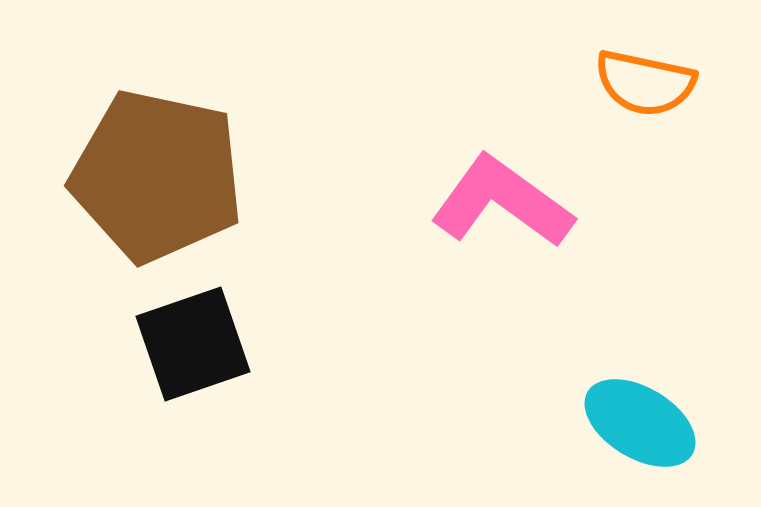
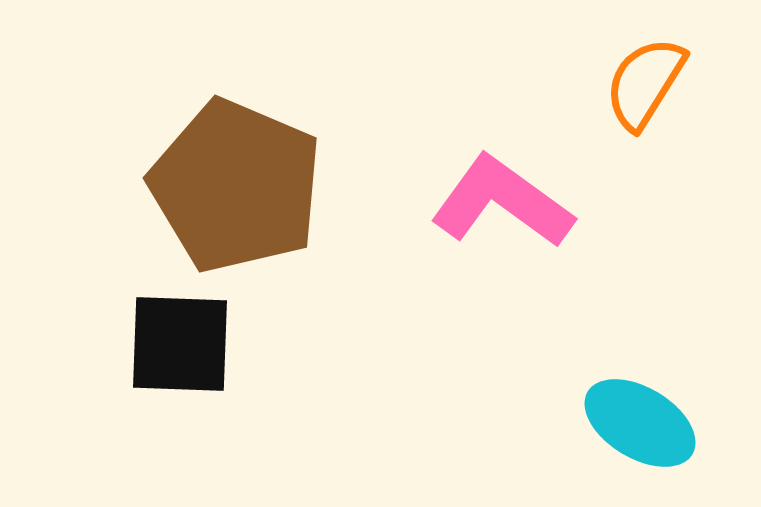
orange semicircle: rotated 110 degrees clockwise
brown pentagon: moved 79 px right, 10 px down; rotated 11 degrees clockwise
black square: moved 13 px left; rotated 21 degrees clockwise
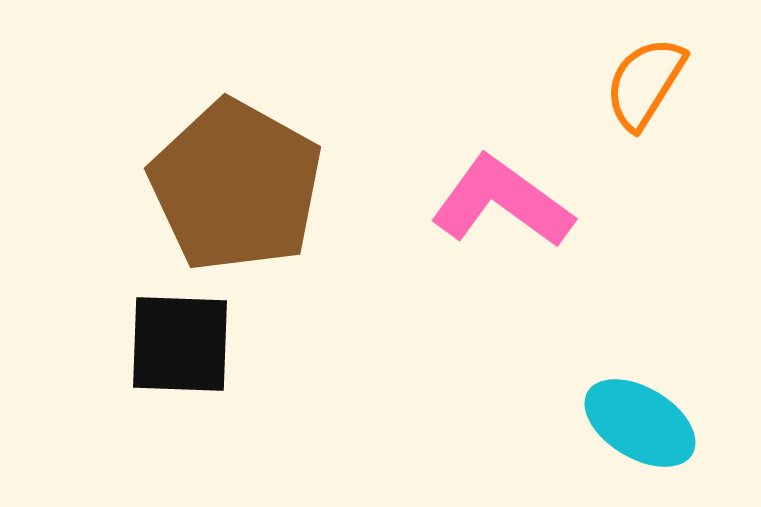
brown pentagon: rotated 6 degrees clockwise
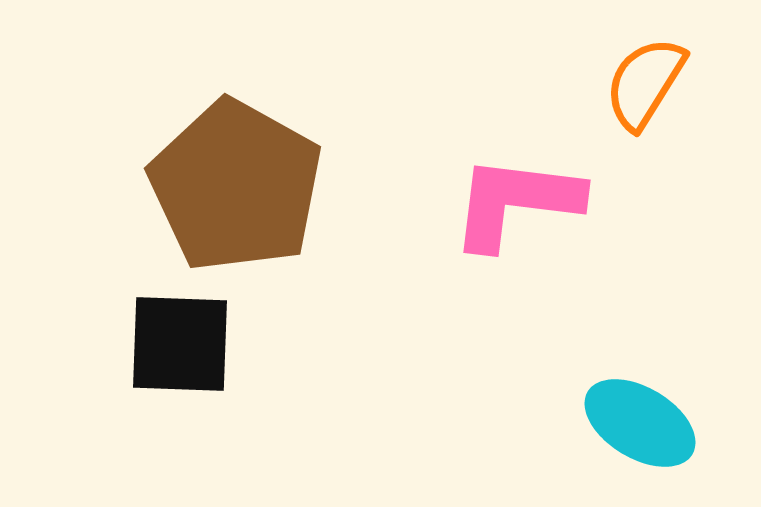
pink L-shape: moved 14 px right; rotated 29 degrees counterclockwise
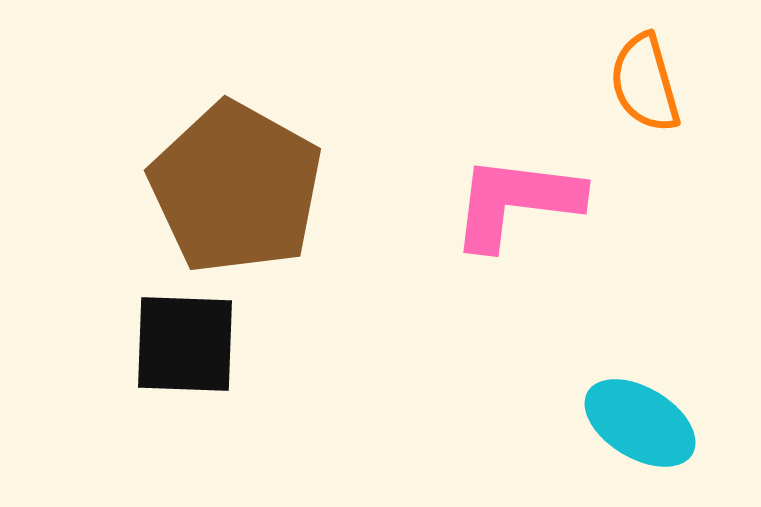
orange semicircle: rotated 48 degrees counterclockwise
brown pentagon: moved 2 px down
black square: moved 5 px right
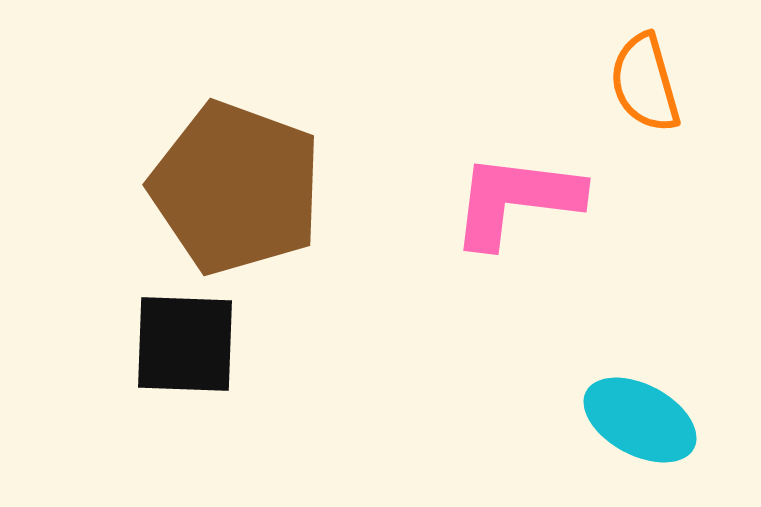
brown pentagon: rotated 9 degrees counterclockwise
pink L-shape: moved 2 px up
cyan ellipse: moved 3 px up; rotated 3 degrees counterclockwise
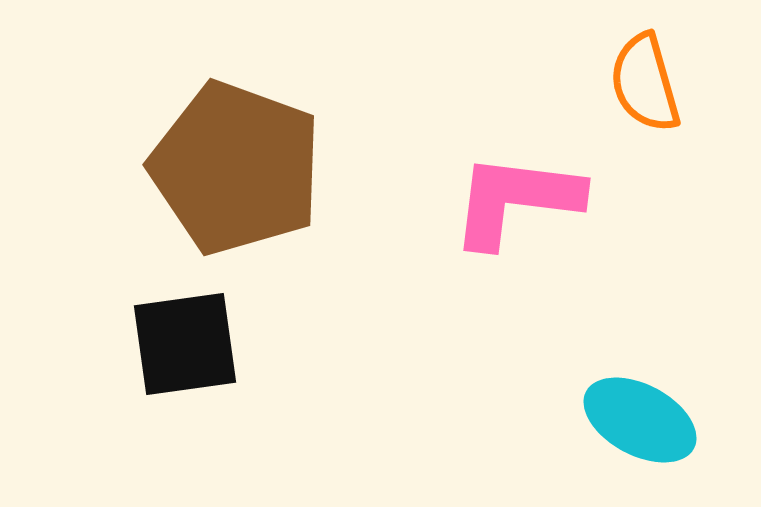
brown pentagon: moved 20 px up
black square: rotated 10 degrees counterclockwise
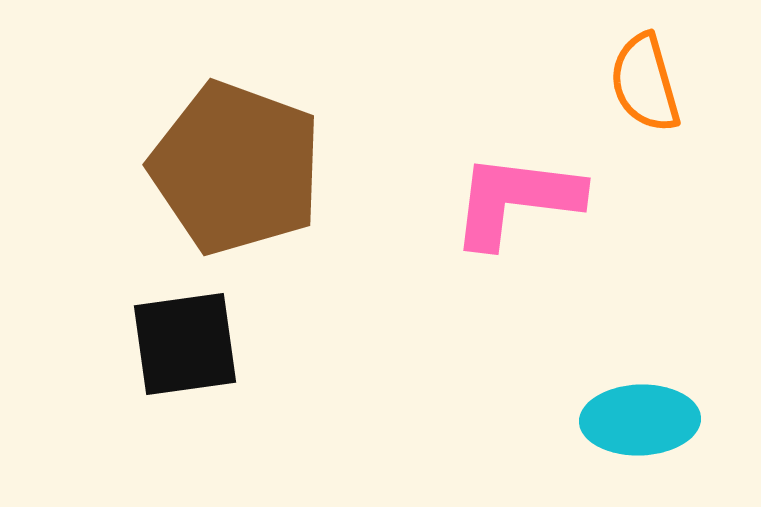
cyan ellipse: rotated 30 degrees counterclockwise
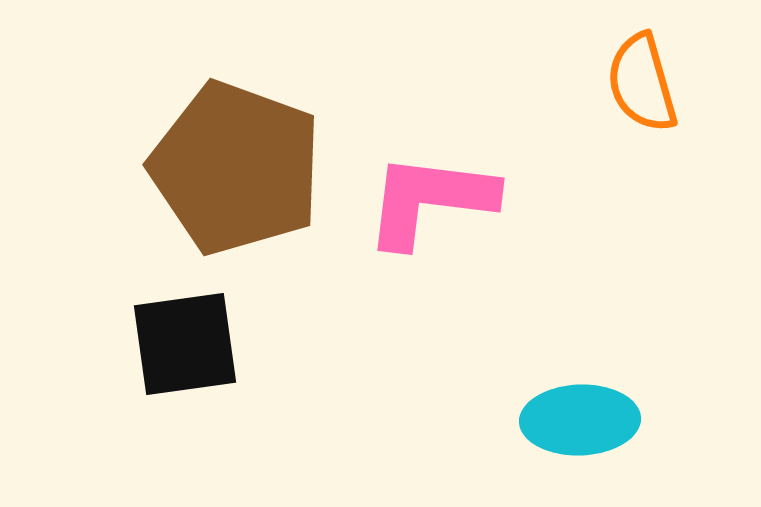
orange semicircle: moved 3 px left
pink L-shape: moved 86 px left
cyan ellipse: moved 60 px left
